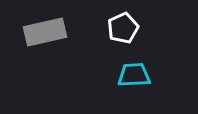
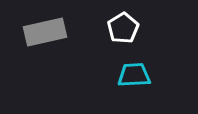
white pentagon: rotated 8 degrees counterclockwise
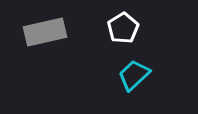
cyan trapezoid: rotated 40 degrees counterclockwise
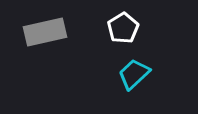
cyan trapezoid: moved 1 px up
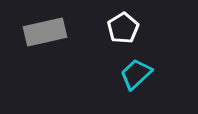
cyan trapezoid: moved 2 px right
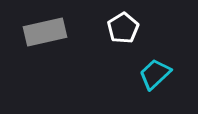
cyan trapezoid: moved 19 px right
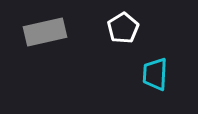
cyan trapezoid: rotated 44 degrees counterclockwise
